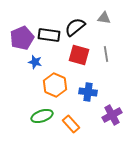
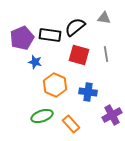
black rectangle: moved 1 px right
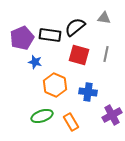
gray line: rotated 21 degrees clockwise
orange rectangle: moved 2 px up; rotated 12 degrees clockwise
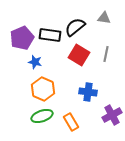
red square: rotated 15 degrees clockwise
orange hexagon: moved 12 px left, 4 px down
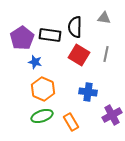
black semicircle: rotated 50 degrees counterclockwise
purple pentagon: rotated 10 degrees counterclockwise
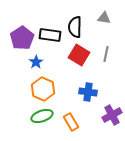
blue star: moved 1 px right; rotated 24 degrees clockwise
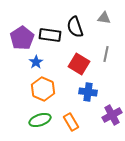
black semicircle: rotated 20 degrees counterclockwise
red square: moved 9 px down
green ellipse: moved 2 px left, 4 px down
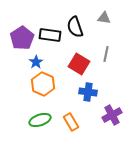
orange hexagon: moved 5 px up
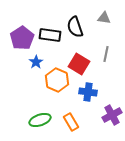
orange hexagon: moved 14 px right, 4 px up
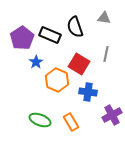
black rectangle: rotated 15 degrees clockwise
green ellipse: rotated 40 degrees clockwise
